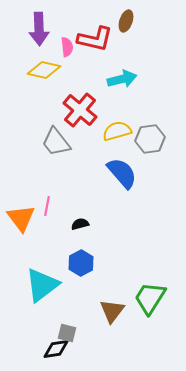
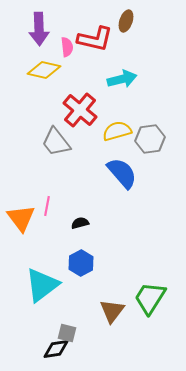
black semicircle: moved 1 px up
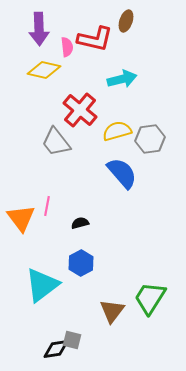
gray square: moved 5 px right, 7 px down
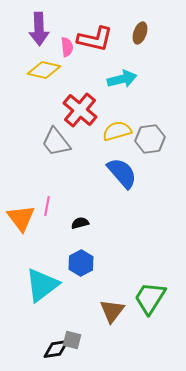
brown ellipse: moved 14 px right, 12 px down
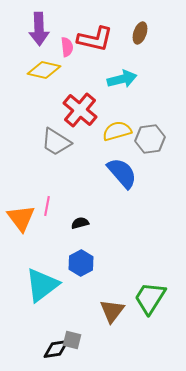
gray trapezoid: rotated 20 degrees counterclockwise
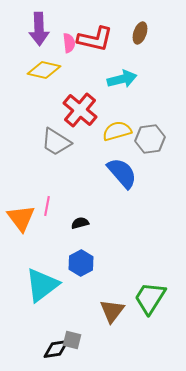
pink semicircle: moved 2 px right, 4 px up
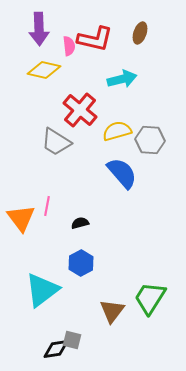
pink semicircle: moved 3 px down
gray hexagon: moved 1 px down; rotated 12 degrees clockwise
cyan triangle: moved 5 px down
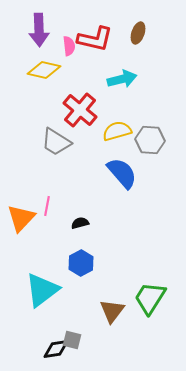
purple arrow: moved 1 px down
brown ellipse: moved 2 px left
orange triangle: rotated 20 degrees clockwise
